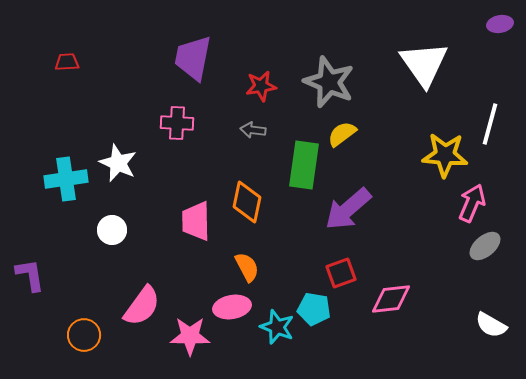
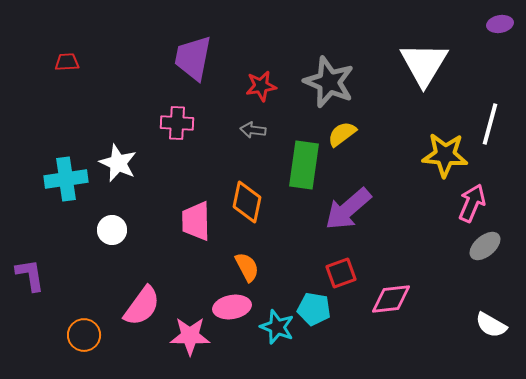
white triangle: rotated 6 degrees clockwise
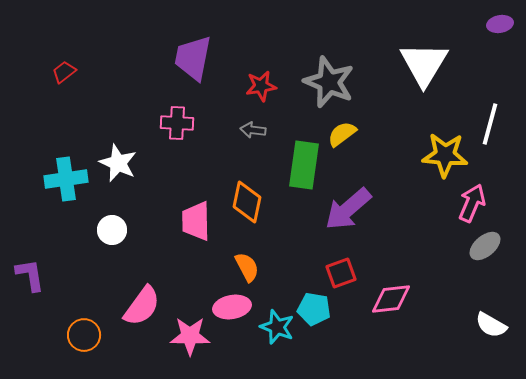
red trapezoid: moved 3 px left, 10 px down; rotated 35 degrees counterclockwise
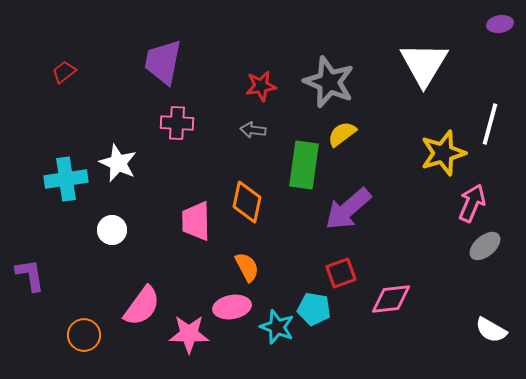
purple trapezoid: moved 30 px left, 4 px down
yellow star: moved 2 px left, 2 px up; rotated 21 degrees counterclockwise
white semicircle: moved 5 px down
pink star: moved 1 px left, 2 px up
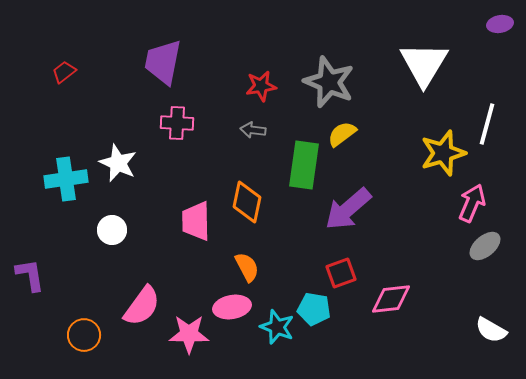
white line: moved 3 px left
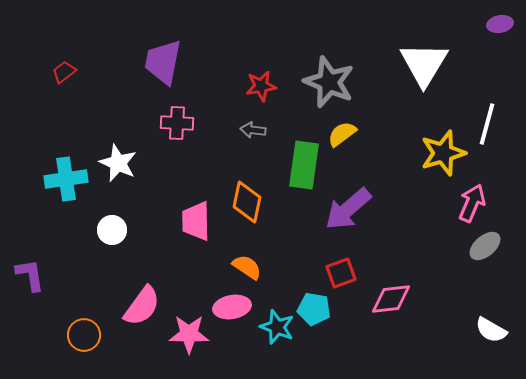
orange semicircle: rotated 28 degrees counterclockwise
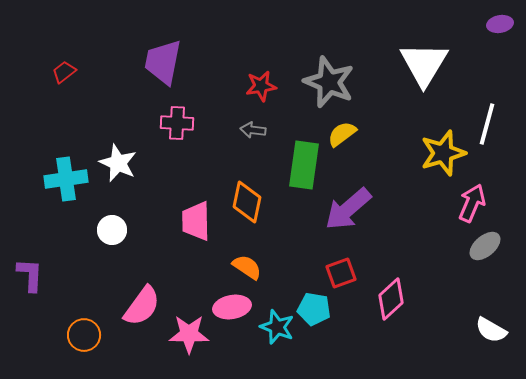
purple L-shape: rotated 12 degrees clockwise
pink diamond: rotated 36 degrees counterclockwise
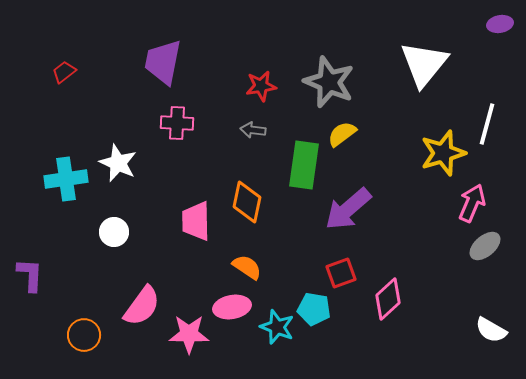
white triangle: rotated 8 degrees clockwise
white circle: moved 2 px right, 2 px down
pink diamond: moved 3 px left
